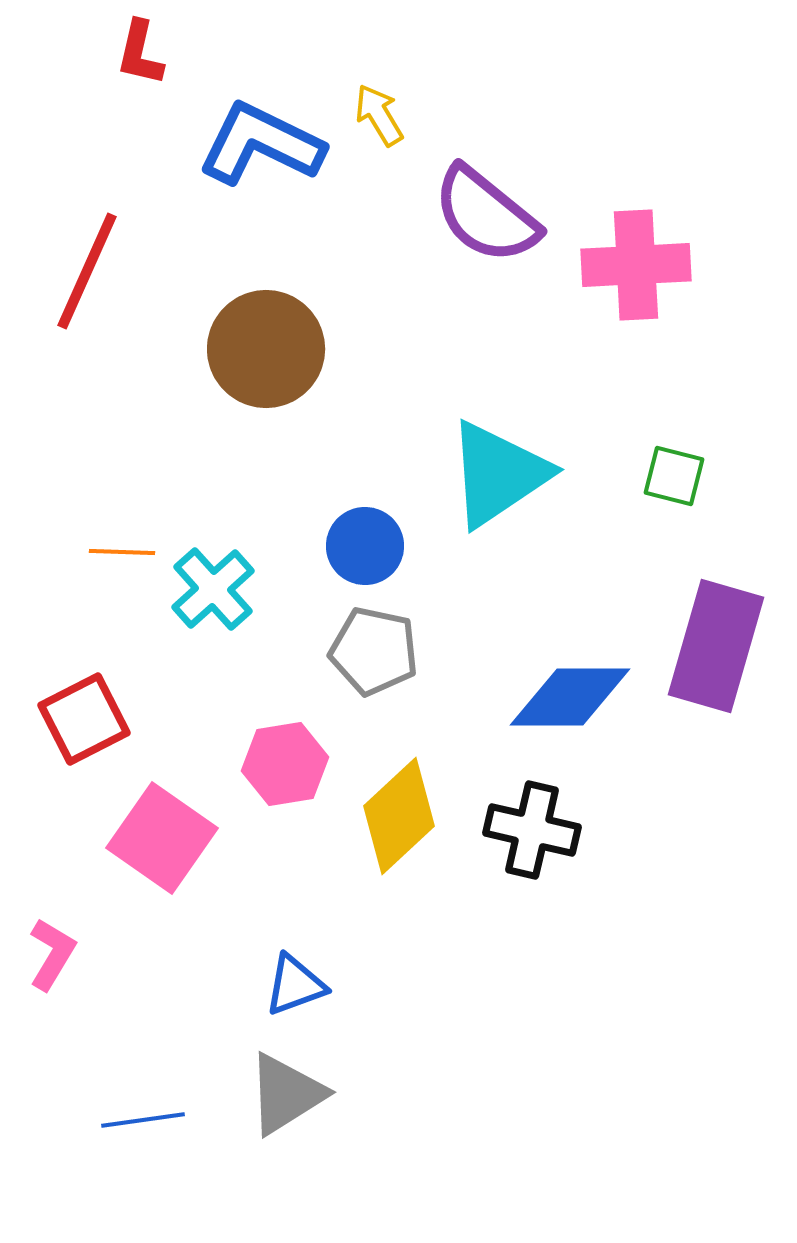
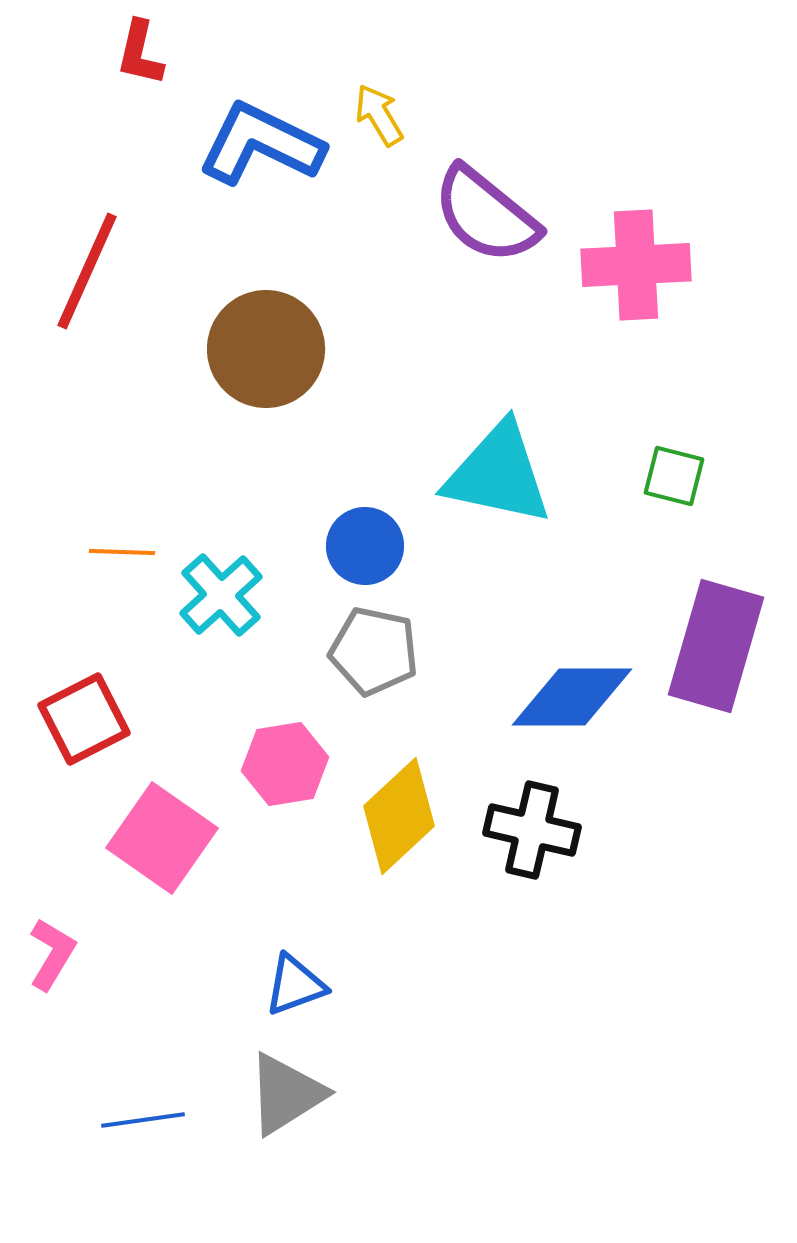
cyan triangle: rotated 46 degrees clockwise
cyan cross: moved 8 px right, 6 px down
blue diamond: moved 2 px right
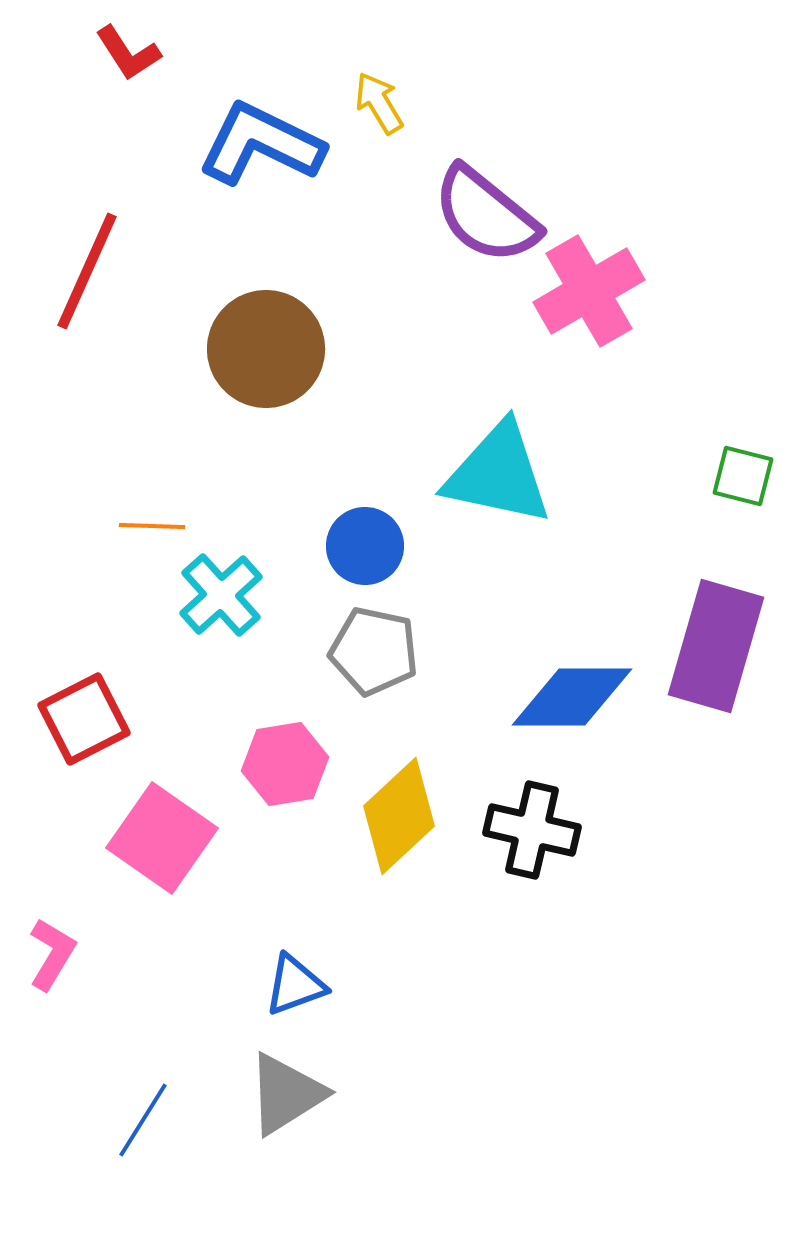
red L-shape: moved 12 px left; rotated 46 degrees counterclockwise
yellow arrow: moved 12 px up
pink cross: moved 47 px left, 26 px down; rotated 27 degrees counterclockwise
green square: moved 69 px right
orange line: moved 30 px right, 26 px up
blue line: rotated 50 degrees counterclockwise
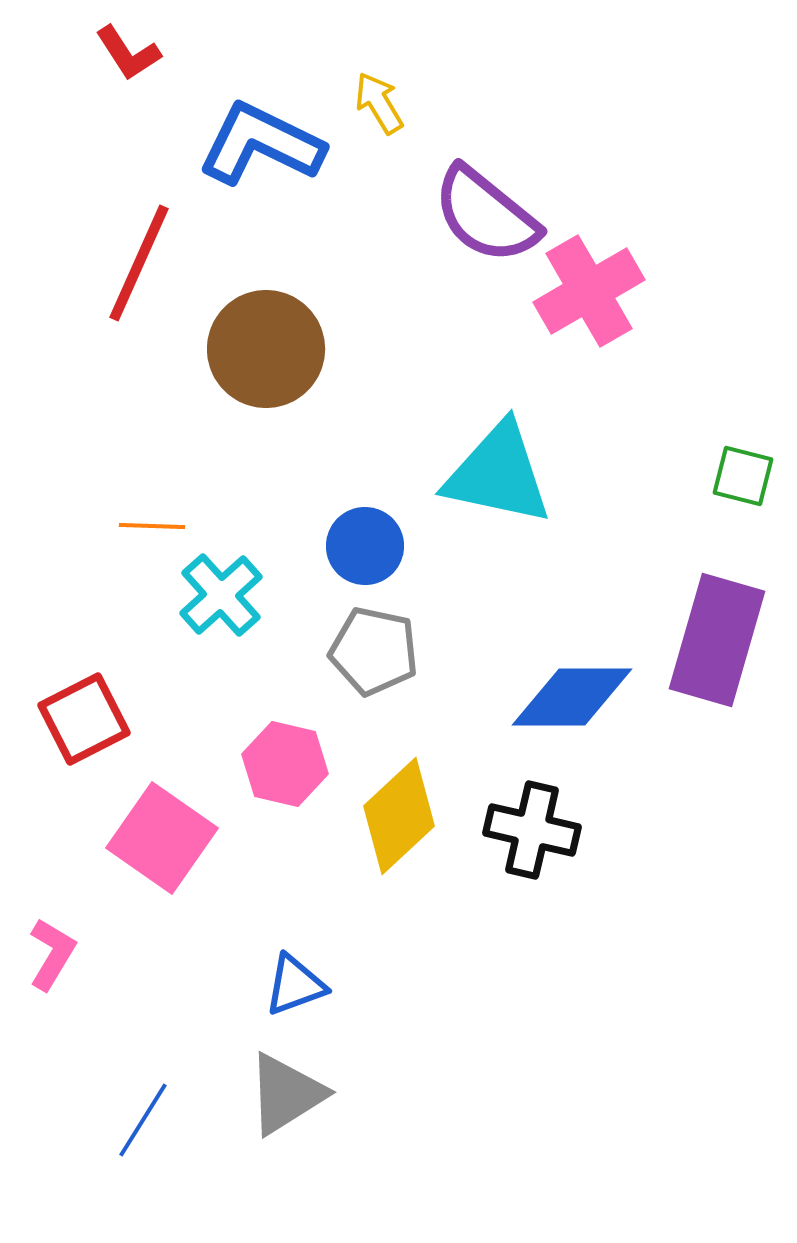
red line: moved 52 px right, 8 px up
purple rectangle: moved 1 px right, 6 px up
pink hexagon: rotated 22 degrees clockwise
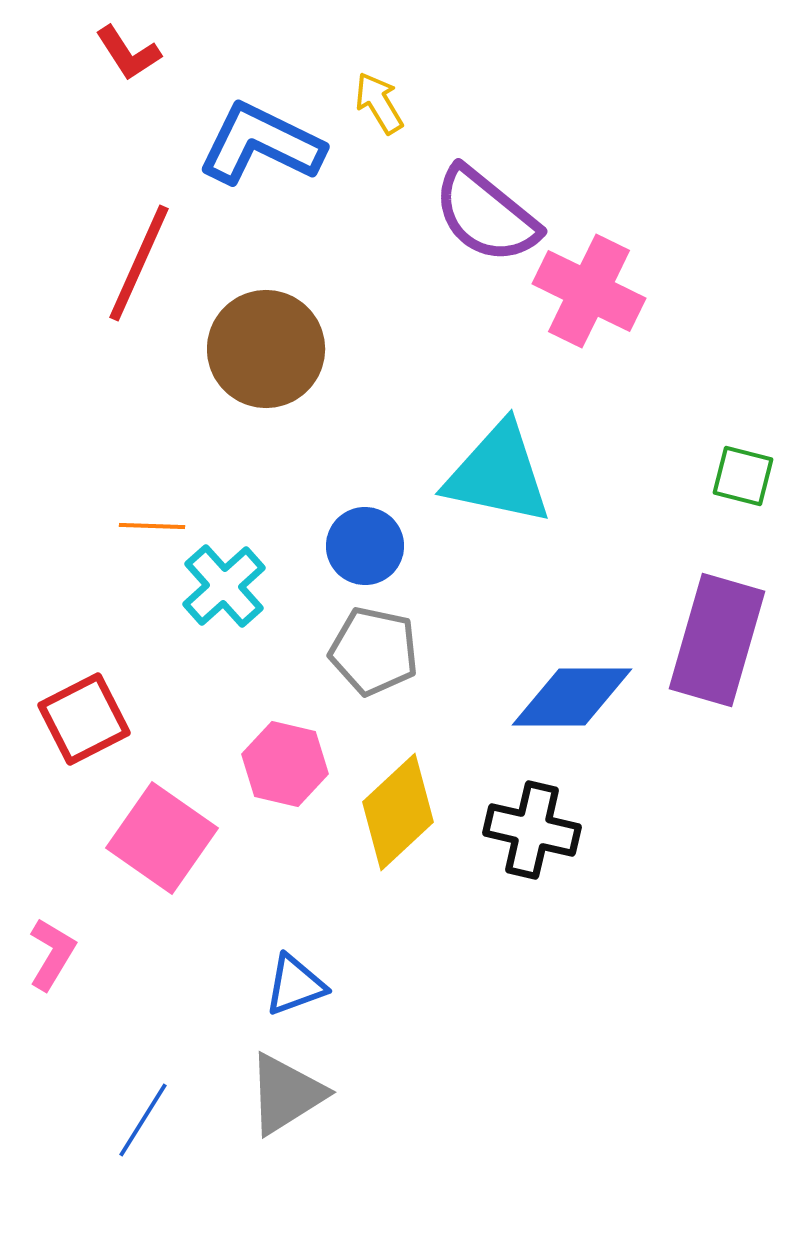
pink cross: rotated 34 degrees counterclockwise
cyan cross: moved 3 px right, 9 px up
yellow diamond: moved 1 px left, 4 px up
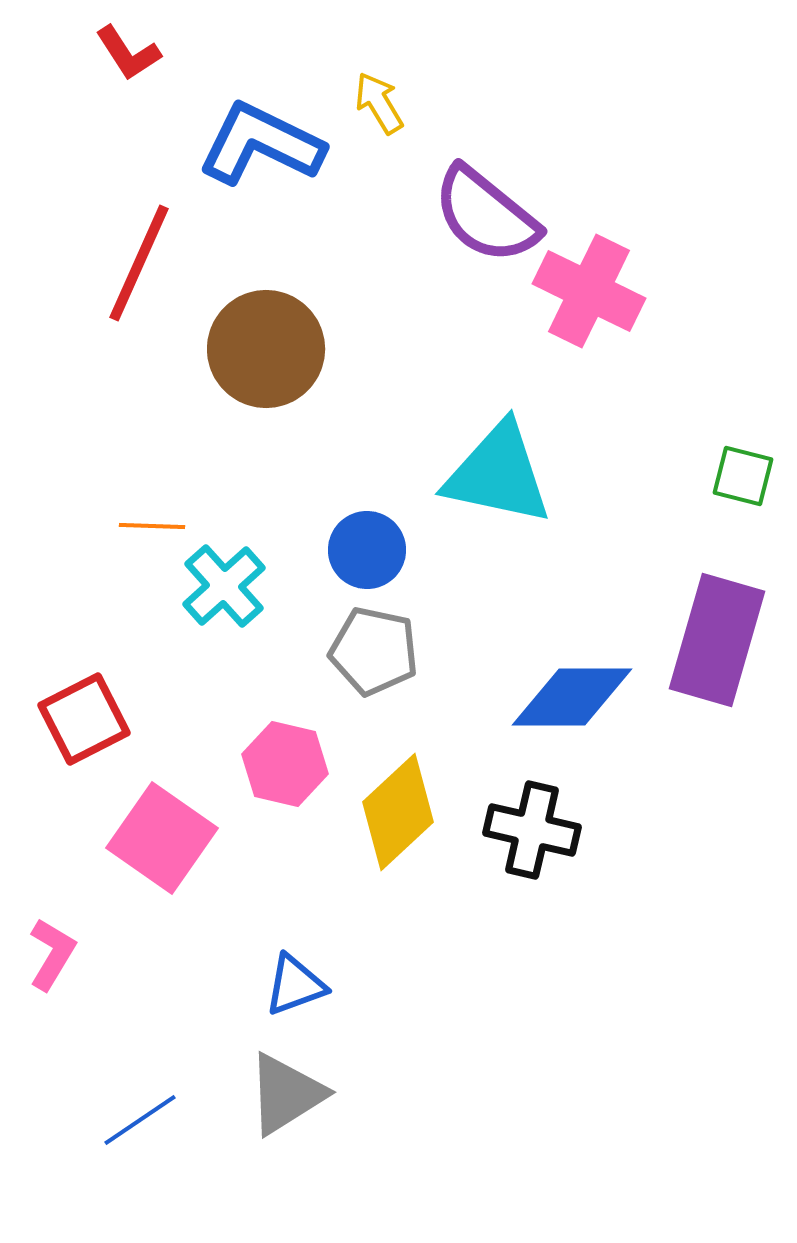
blue circle: moved 2 px right, 4 px down
blue line: moved 3 px left; rotated 24 degrees clockwise
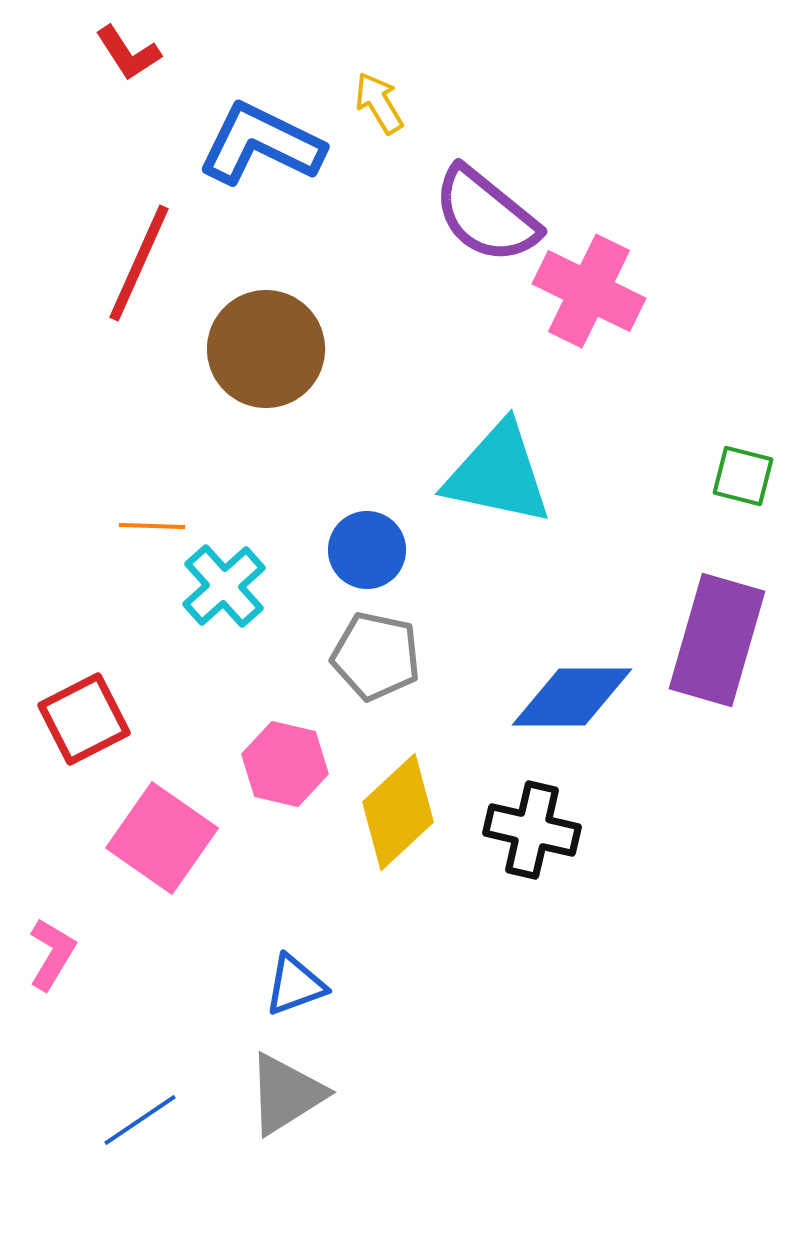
gray pentagon: moved 2 px right, 5 px down
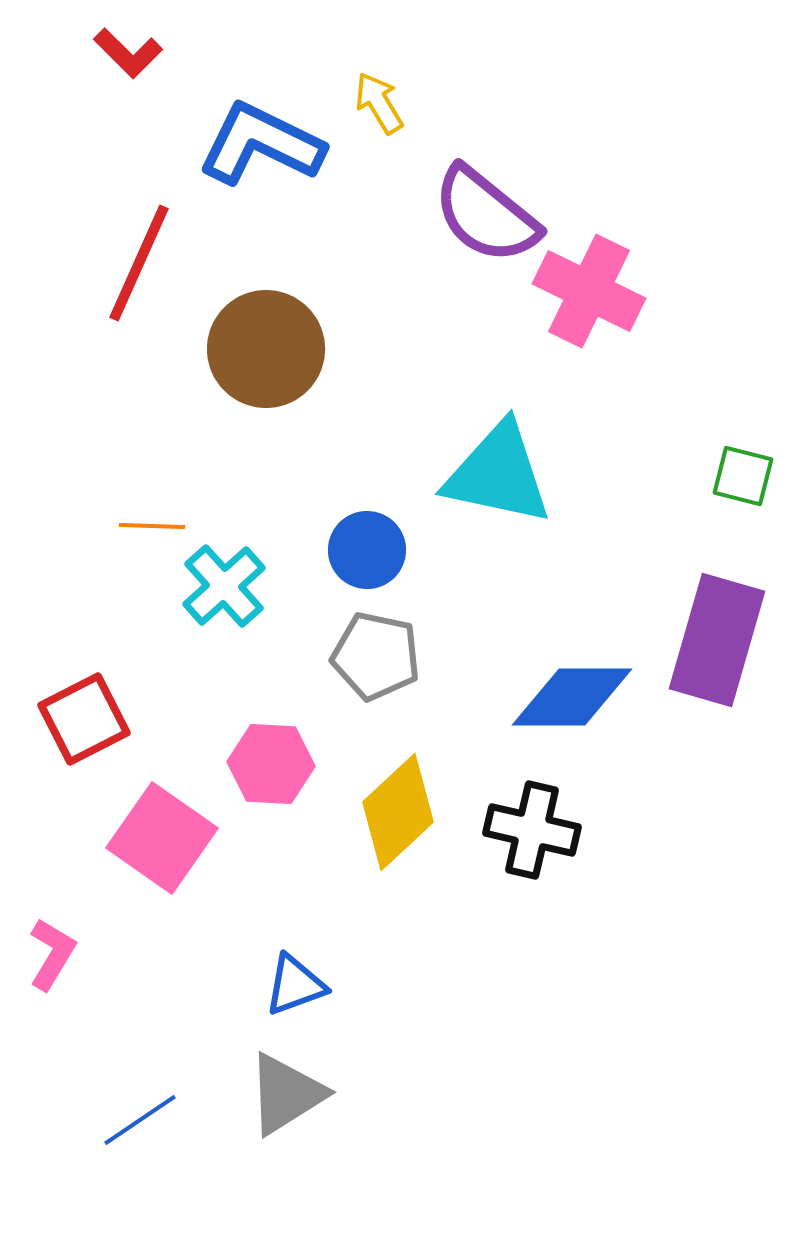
red L-shape: rotated 12 degrees counterclockwise
pink hexagon: moved 14 px left; rotated 10 degrees counterclockwise
